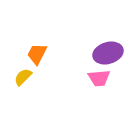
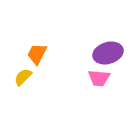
pink trapezoid: rotated 10 degrees clockwise
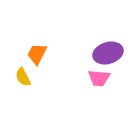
yellow semicircle: rotated 72 degrees counterclockwise
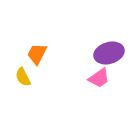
purple ellipse: moved 1 px right
pink trapezoid: rotated 40 degrees counterclockwise
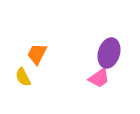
purple ellipse: rotated 56 degrees counterclockwise
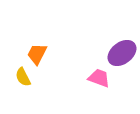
purple ellipse: moved 13 px right; rotated 36 degrees clockwise
pink trapezoid: rotated 125 degrees counterclockwise
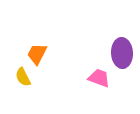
purple ellipse: rotated 56 degrees counterclockwise
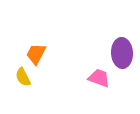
orange trapezoid: moved 1 px left
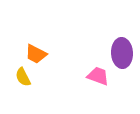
orange trapezoid: rotated 90 degrees counterclockwise
pink trapezoid: moved 1 px left, 2 px up
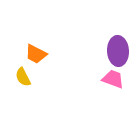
purple ellipse: moved 4 px left, 2 px up
pink trapezoid: moved 15 px right, 3 px down
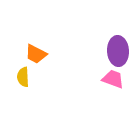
yellow semicircle: rotated 24 degrees clockwise
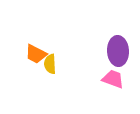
yellow semicircle: moved 27 px right, 13 px up
